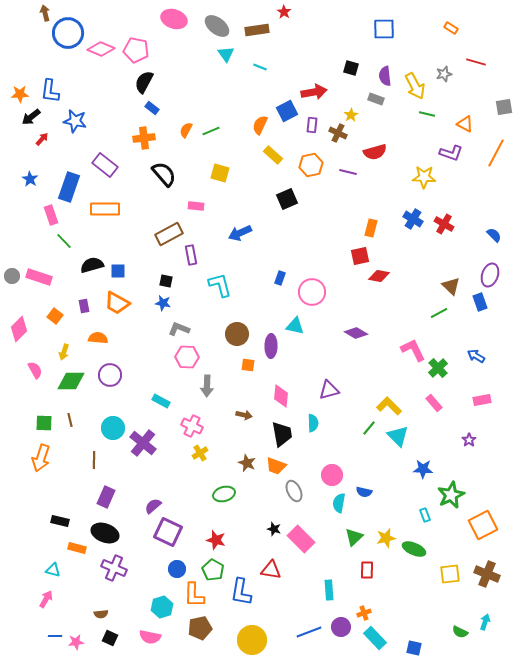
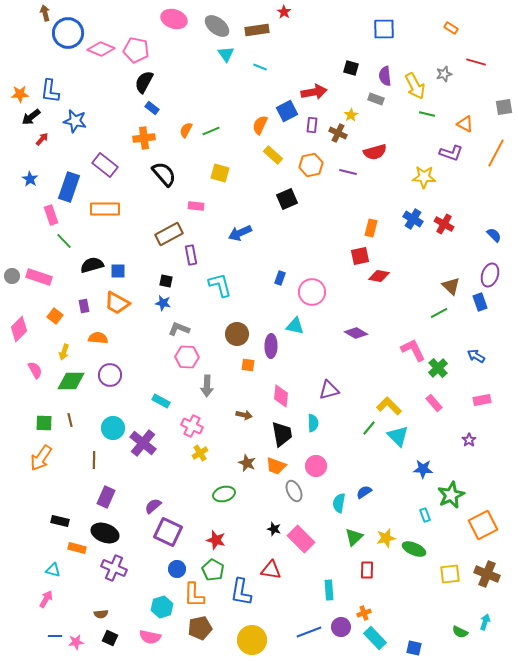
orange arrow at (41, 458): rotated 16 degrees clockwise
pink circle at (332, 475): moved 16 px left, 9 px up
blue semicircle at (364, 492): rotated 133 degrees clockwise
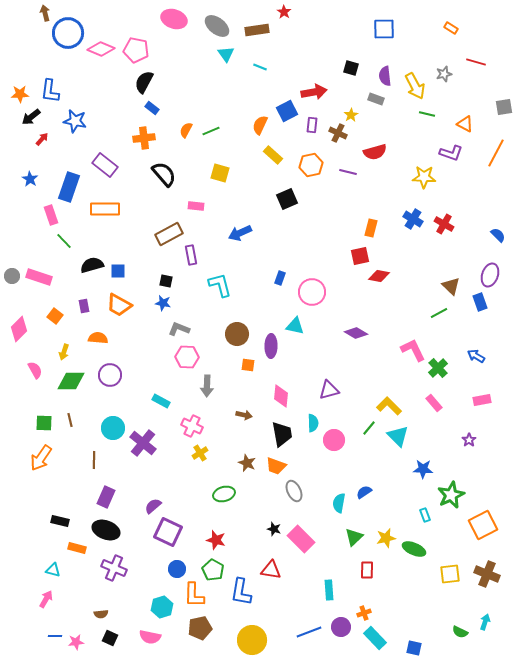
blue semicircle at (494, 235): moved 4 px right
orange trapezoid at (117, 303): moved 2 px right, 2 px down
pink circle at (316, 466): moved 18 px right, 26 px up
black ellipse at (105, 533): moved 1 px right, 3 px up
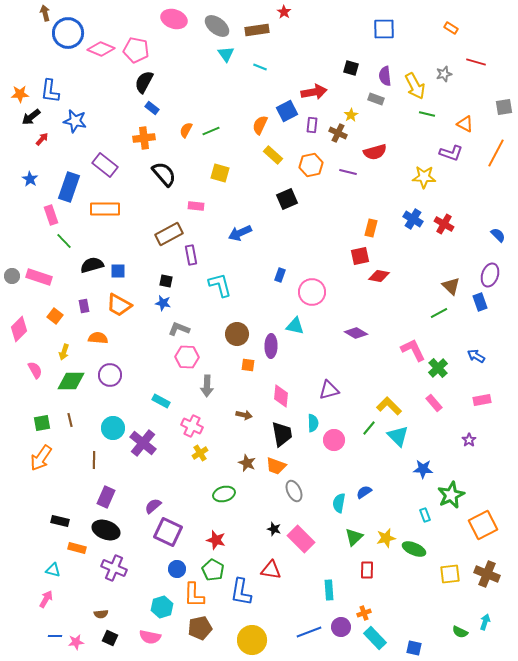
blue rectangle at (280, 278): moved 3 px up
green square at (44, 423): moved 2 px left; rotated 12 degrees counterclockwise
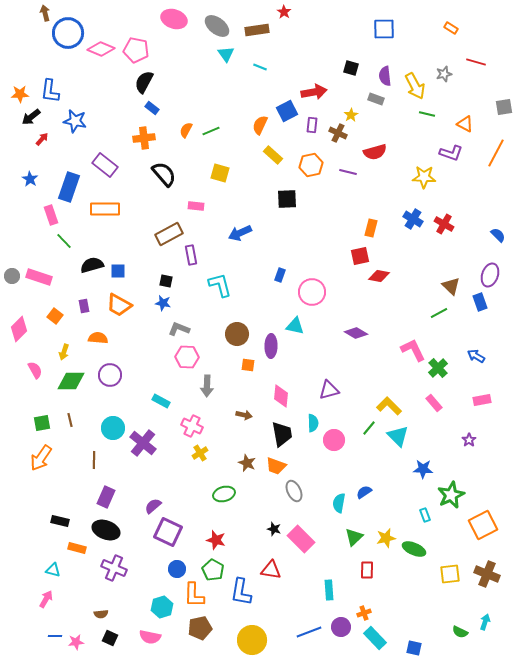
black square at (287, 199): rotated 20 degrees clockwise
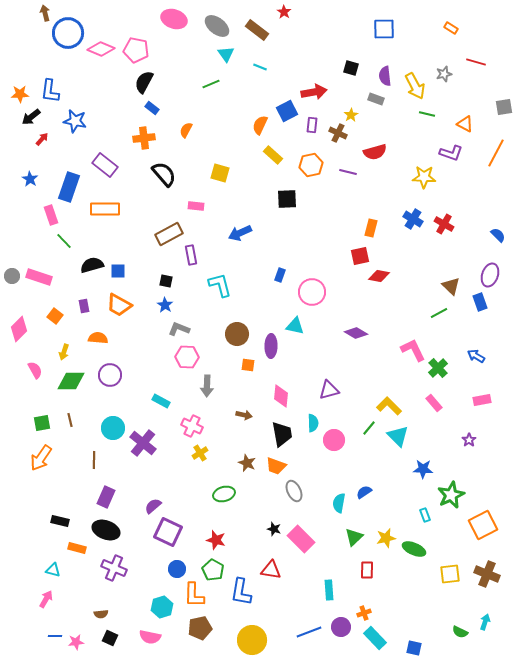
brown rectangle at (257, 30): rotated 45 degrees clockwise
green line at (211, 131): moved 47 px up
blue star at (163, 303): moved 2 px right, 2 px down; rotated 21 degrees clockwise
